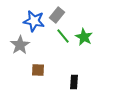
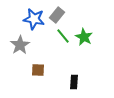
blue star: moved 2 px up
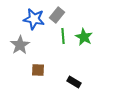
green line: rotated 35 degrees clockwise
black rectangle: rotated 64 degrees counterclockwise
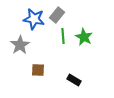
black rectangle: moved 2 px up
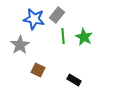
brown square: rotated 24 degrees clockwise
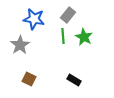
gray rectangle: moved 11 px right
brown square: moved 9 px left, 9 px down
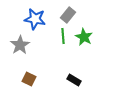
blue star: moved 1 px right
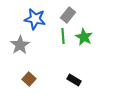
brown square: rotated 16 degrees clockwise
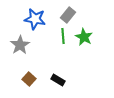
black rectangle: moved 16 px left
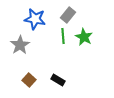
brown square: moved 1 px down
